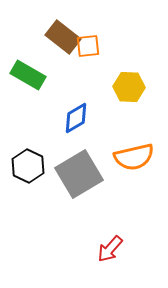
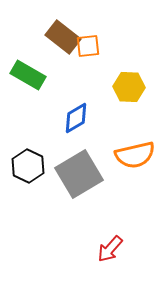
orange semicircle: moved 1 px right, 2 px up
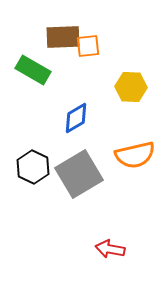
brown rectangle: rotated 40 degrees counterclockwise
green rectangle: moved 5 px right, 5 px up
yellow hexagon: moved 2 px right
black hexagon: moved 5 px right, 1 px down
red arrow: rotated 60 degrees clockwise
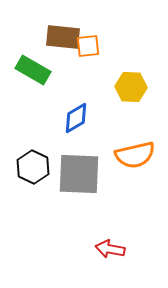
brown rectangle: rotated 8 degrees clockwise
gray square: rotated 33 degrees clockwise
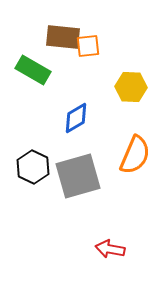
orange semicircle: rotated 54 degrees counterclockwise
gray square: moved 1 px left, 2 px down; rotated 18 degrees counterclockwise
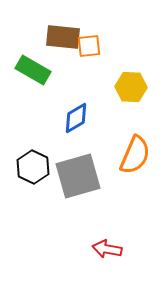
orange square: moved 1 px right
red arrow: moved 3 px left
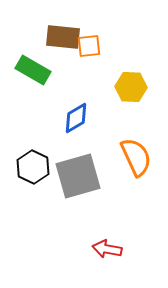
orange semicircle: moved 1 px right, 2 px down; rotated 48 degrees counterclockwise
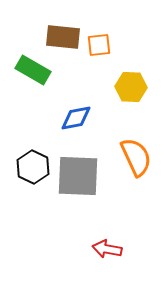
orange square: moved 10 px right, 1 px up
blue diamond: rotated 20 degrees clockwise
gray square: rotated 18 degrees clockwise
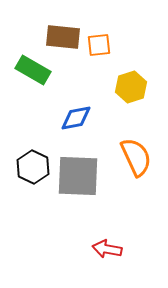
yellow hexagon: rotated 20 degrees counterclockwise
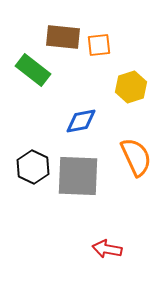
green rectangle: rotated 8 degrees clockwise
blue diamond: moved 5 px right, 3 px down
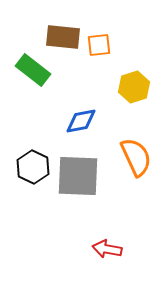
yellow hexagon: moved 3 px right
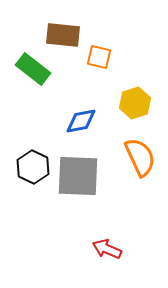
brown rectangle: moved 2 px up
orange square: moved 12 px down; rotated 20 degrees clockwise
green rectangle: moved 1 px up
yellow hexagon: moved 1 px right, 16 px down
orange semicircle: moved 4 px right
red arrow: rotated 12 degrees clockwise
